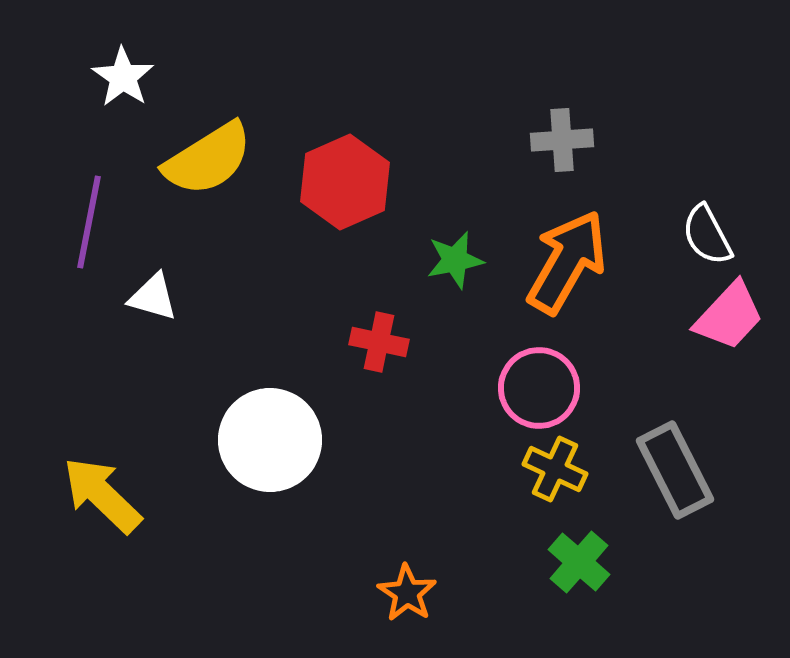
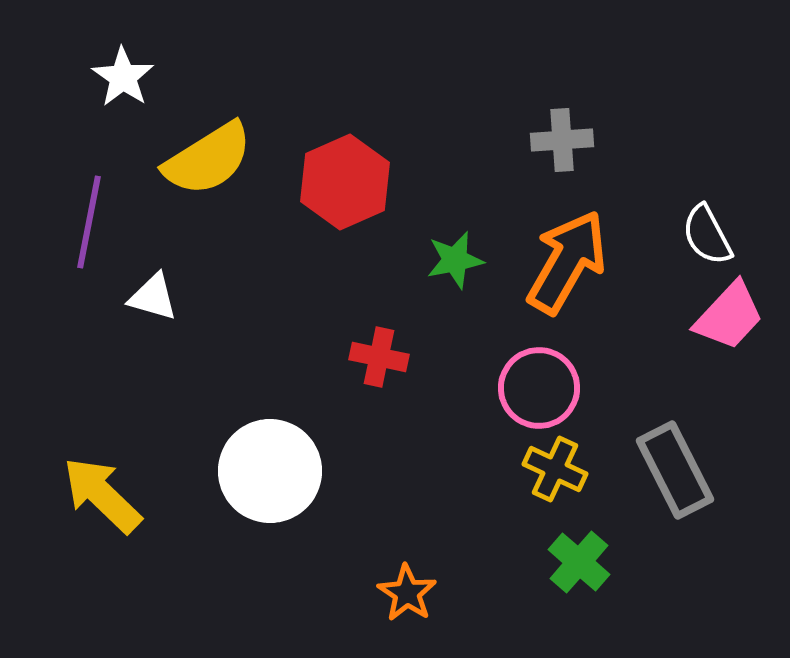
red cross: moved 15 px down
white circle: moved 31 px down
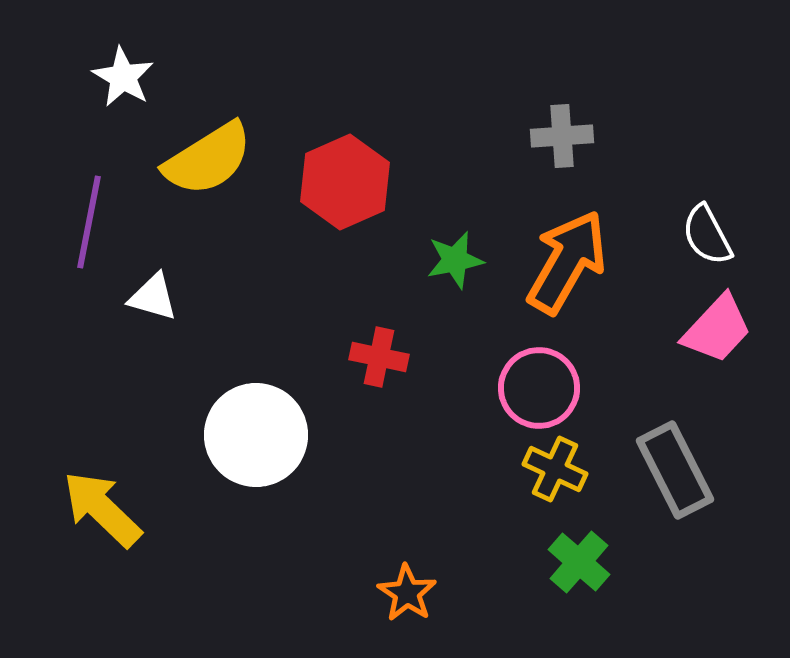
white star: rotated 4 degrees counterclockwise
gray cross: moved 4 px up
pink trapezoid: moved 12 px left, 13 px down
white circle: moved 14 px left, 36 px up
yellow arrow: moved 14 px down
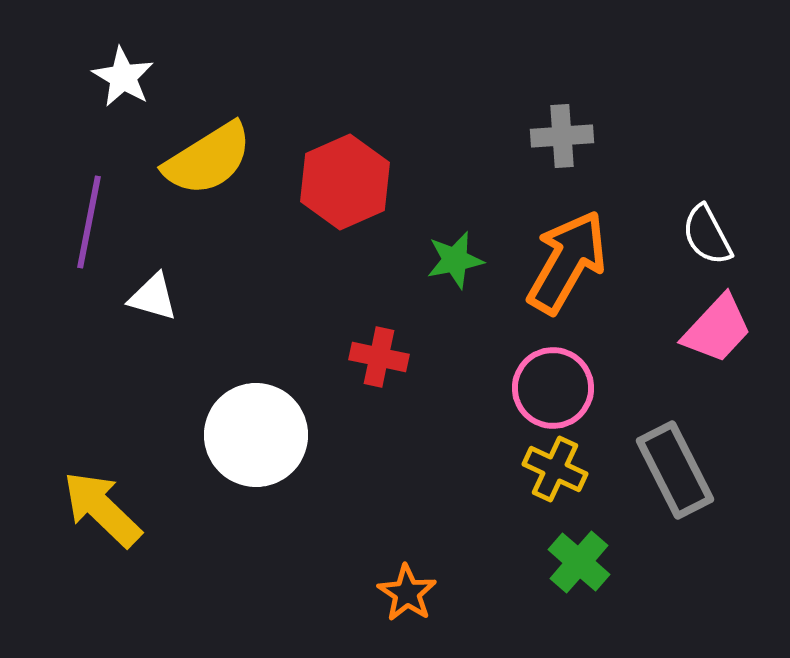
pink circle: moved 14 px right
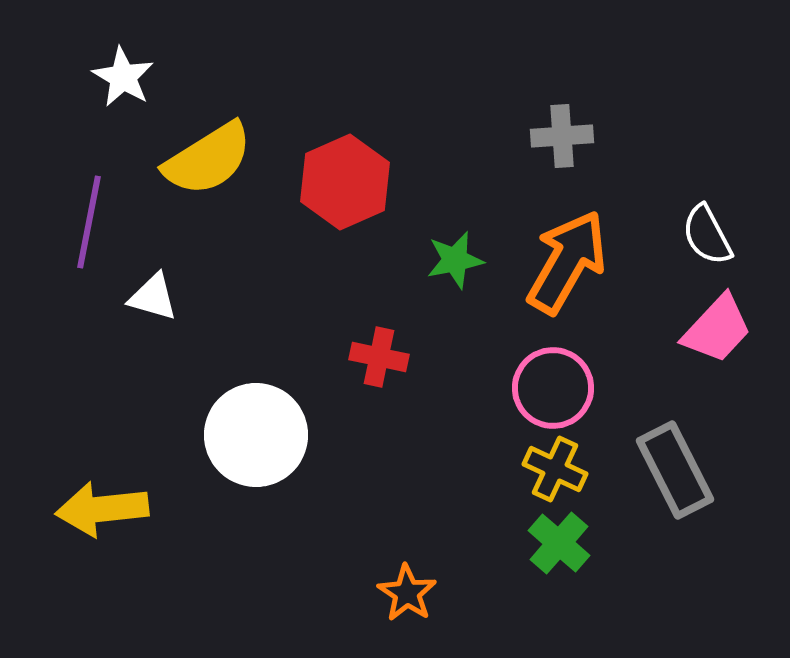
yellow arrow: rotated 50 degrees counterclockwise
green cross: moved 20 px left, 19 px up
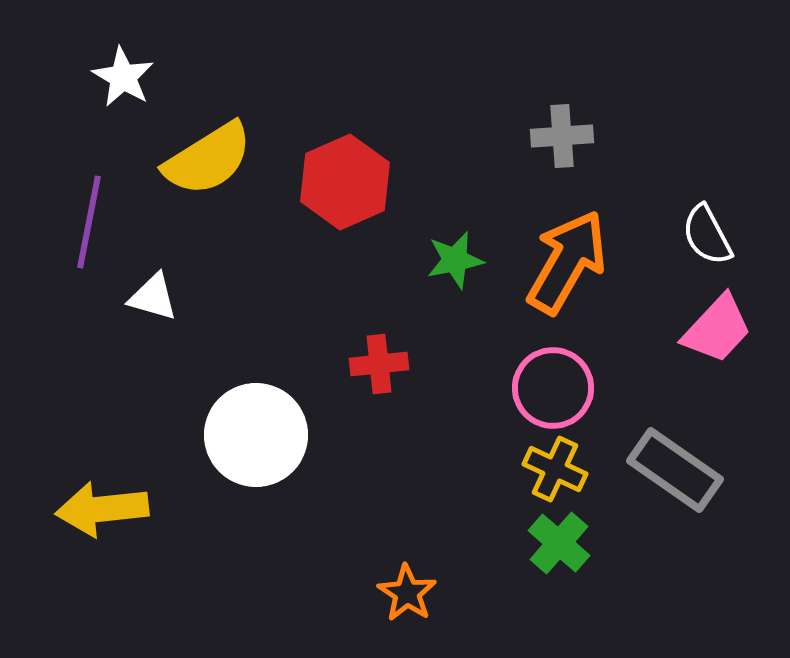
red cross: moved 7 px down; rotated 18 degrees counterclockwise
gray rectangle: rotated 28 degrees counterclockwise
